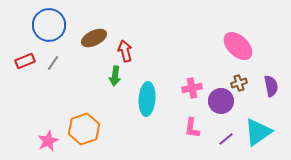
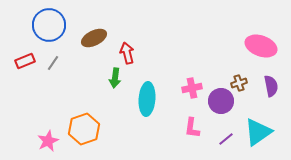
pink ellipse: moved 23 px right; rotated 24 degrees counterclockwise
red arrow: moved 2 px right, 2 px down
green arrow: moved 2 px down
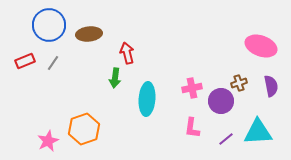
brown ellipse: moved 5 px left, 4 px up; rotated 20 degrees clockwise
cyan triangle: rotated 32 degrees clockwise
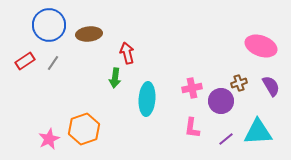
red rectangle: rotated 12 degrees counterclockwise
purple semicircle: rotated 20 degrees counterclockwise
pink star: moved 1 px right, 2 px up
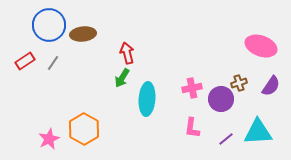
brown ellipse: moved 6 px left
green arrow: moved 7 px right; rotated 24 degrees clockwise
purple semicircle: rotated 65 degrees clockwise
purple circle: moved 2 px up
orange hexagon: rotated 12 degrees counterclockwise
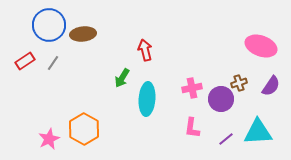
red arrow: moved 18 px right, 3 px up
